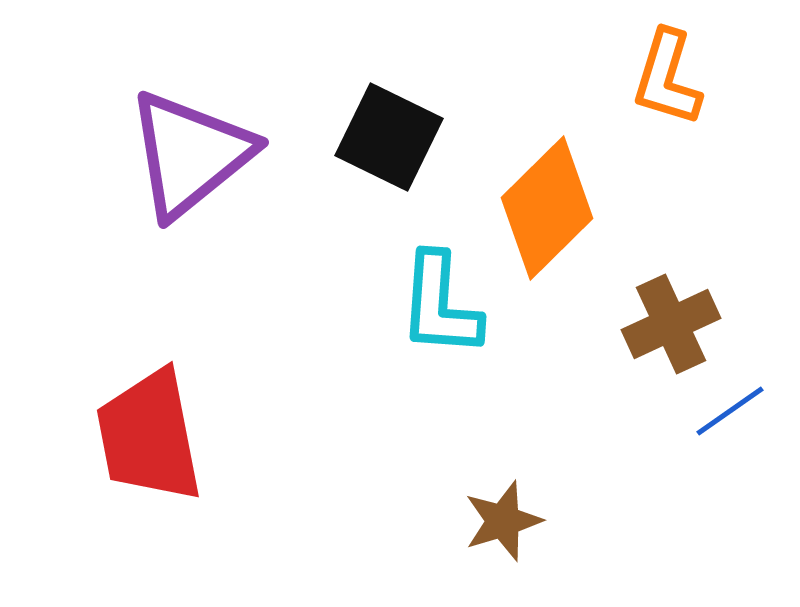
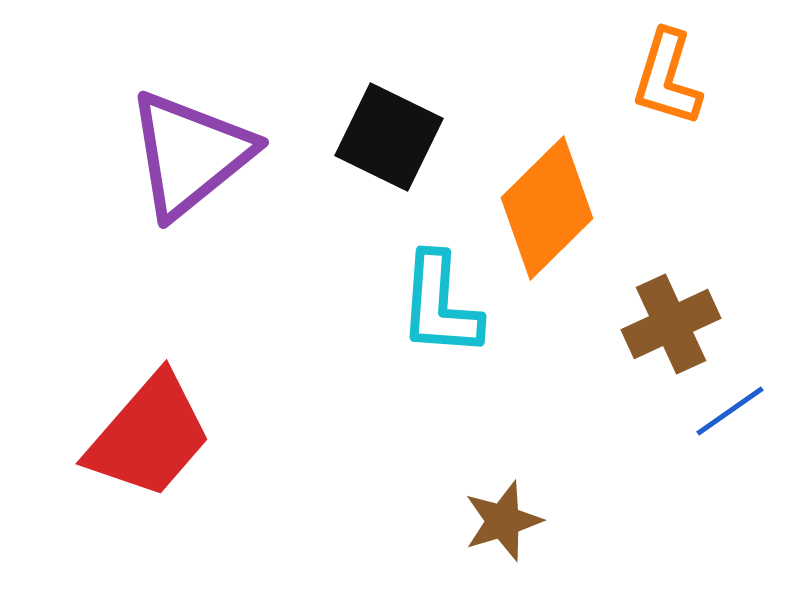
red trapezoid: rotated 128 degrees counterclockwise
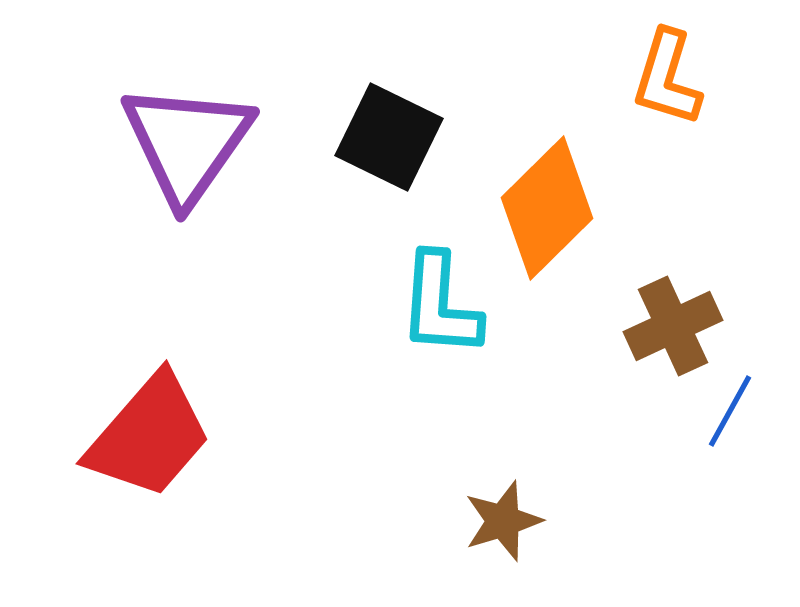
purple triangle: moved 3 px left, 11 px up; rotated 16 degrees counterclockwise
brown cross: moved 2 px right, 2 px down
blue line: rotated 26 degrees counterclockwise
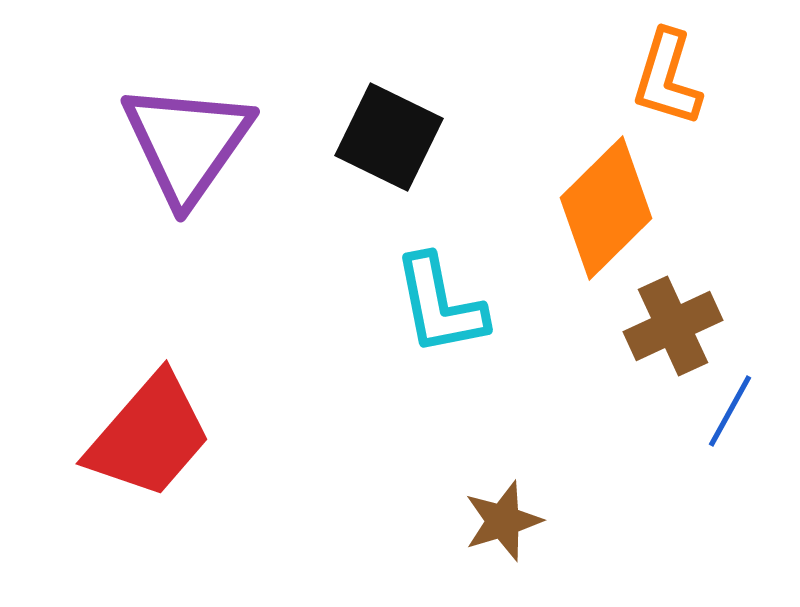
orange diamond: moved 59 px right
cyan L-shape: rotated 15 degrees counterclockwise
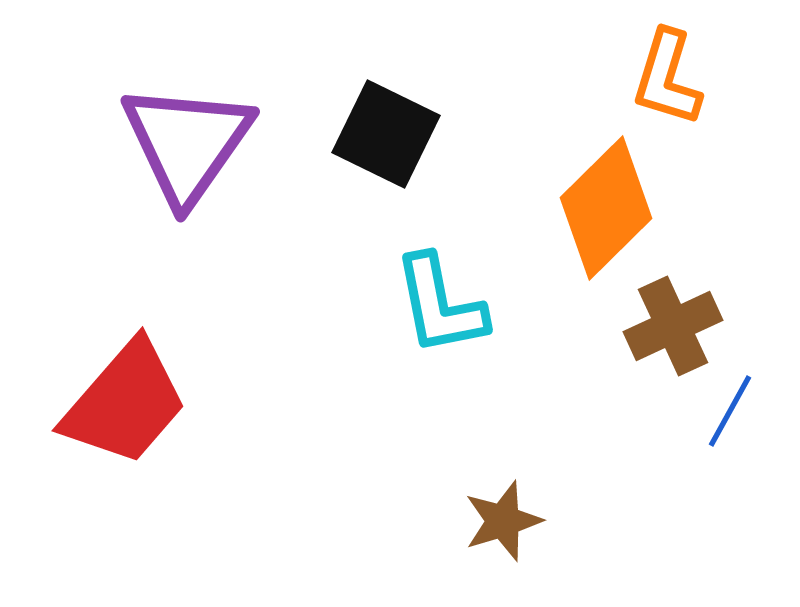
black square: moved 3 px left, 3 px up
red trapezoid: moved 24 px left, 33 px up
